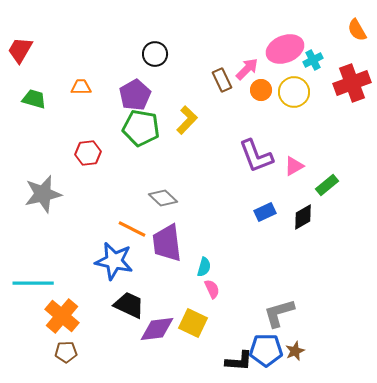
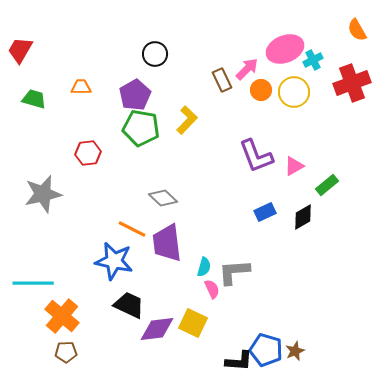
gray L-shape: moved 45 px left, 41 px up; rotated 12 degrees clockwise
blue pentagon: rotated 16 degrees clockwise
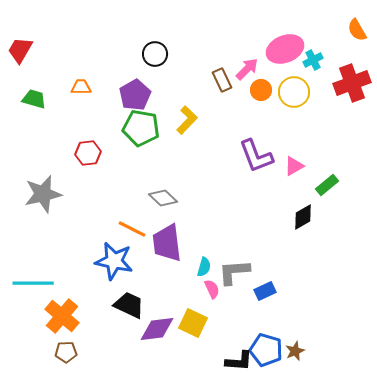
blue rectangle: moved 79 px down
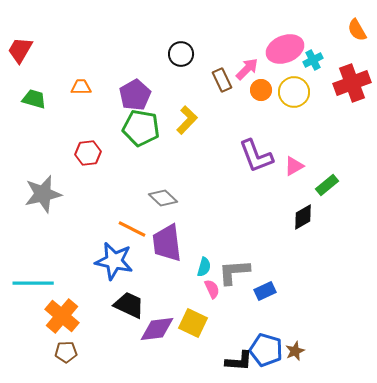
black circle: moved 26 px right
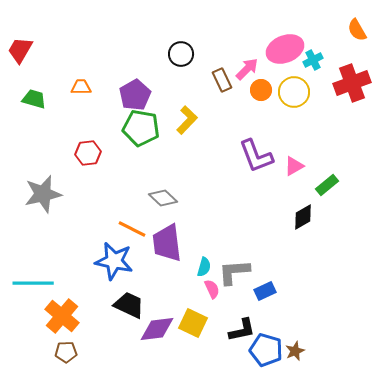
black L-shape: moved 3 px right, 31 px up; rotated 16 degrees counterclockwise
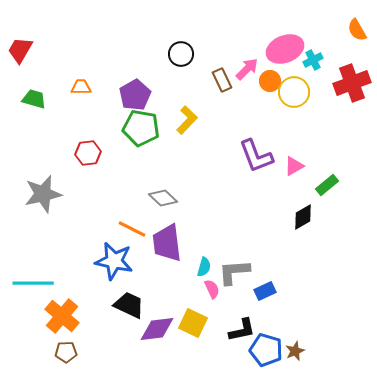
orange circle: moved 9 px right, 9 px up
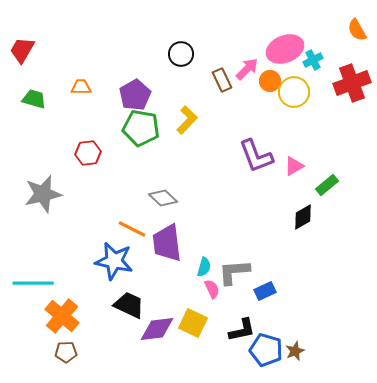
red trapezoid: moved 2 px right
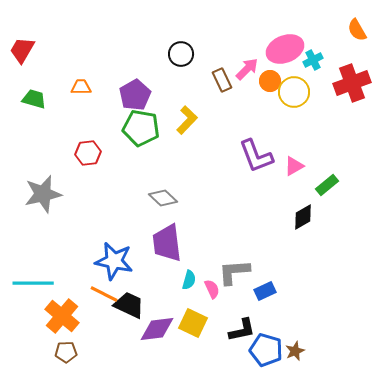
orange line: moved 28 px left, 65 px down
cyan semicircle: moved 15 px left, 13 px down
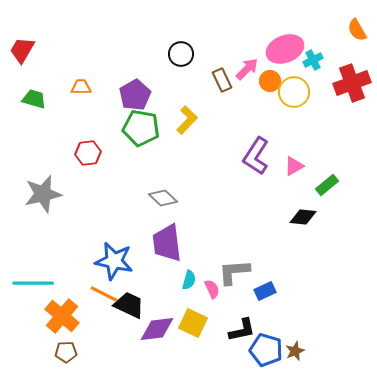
purple L-shape: rotated 54 degrees clockwise
black diamond: rotated 36 degrees clockwise
